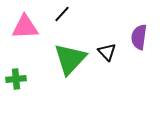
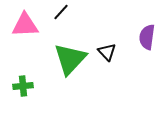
black line: moved 1 px left, 2 px up
pink triangle: moved 2 px up
purple semicircle: moved 8 px right
green cross: moved 7 px right, 7 px down
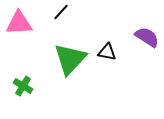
pink triangle: moved 6 px left, 2 px up
purple semicircle: rotated 115 degrees clockwise
black triangle: rotated 36 degrees counterclockwise
green cross: rotated 36 degrees clockwise
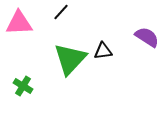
black triangle: moved 4 px left, 1 px up; rotated 18 degrees counterclockwise
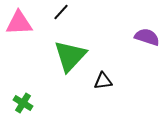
purple semicircle: rotated 15 degrees counterclockwise
black triangle: moved 30 px down
green triangle: moved 3 px up
green cross: moved 17 px down
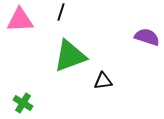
black line: rotated 24 degrees counterclockwise
pink triangle: moved 1 px right, 3 px up
green triangle: rotated 27 degrees clockwise
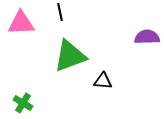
black line: moved 1 px left; rotated 30 degrees counterclockwise
pink triangle: moved 1 px right, 3 px down
purple semicircle: rotated 20 degrees counterclockwise
black triangle: rotated 12 degrees clockwise
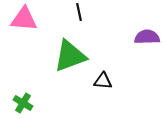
black line: moved 19 px right
pink triangle: moved 3 px right, 4 px up; rotated 8 degrees clockwise
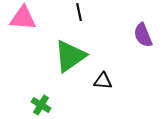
pink triangle: moved 1 px left, 1 px up
purple semicircle: moved 4 px left, 2 px up; rotated 110 degrees counterclockwise
green triangle: rotated 15 degrees counterclockwise
green cross: moved 18 px right, 2 px down
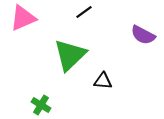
black line: moved 5 px right; rotated 66 degrees clockwise
pink triangle: rotated 28 degrees counterclockwise
purple semicircle: rotated 40 degrees counterclockwise
green triangle: moved 1 px up; rotated 9 degrees counterclockwise
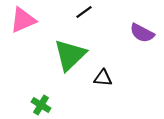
pink triangle: moved 2 px down
purple semicircle: moved 1 px left, 2 px up
black triangle: moved 3 px up
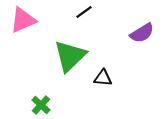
purple semicircle: rotated 60 degrees counterclockwise
green triangle: moved 1 px down
green cross: rotated 12 degrees clockwise
